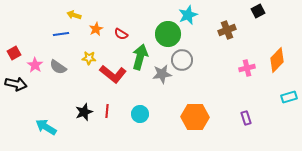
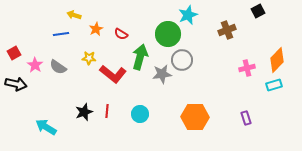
cyan rectangle: moved 15 px left, 12 px up
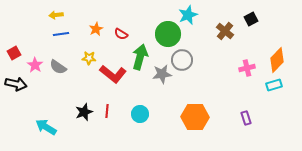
black square: moved 7 px left, 8 px down
yellow arrow: moved 18 px left; rotated 24 degrees counterclockwise
brown cross: moved 2 px left, 1 px down; rotated 30 degrees counterclockwise
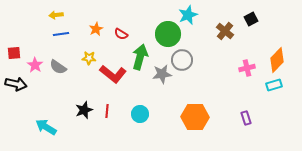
red square: rotated 24 degrees clockwise
black star: moved 2 px up
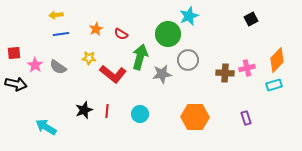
cyan star: moved 1 px right, 1 px down
brown cross: moved 42 px down; rotated 36 degrees counterclockwise
gray circle: moved 6 px right
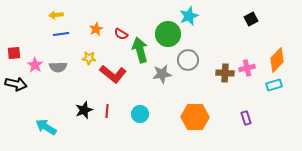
green arrow: moved 7 px up; rotated 30 degrees counterclockwise
gray semicircle: rotated 36 degrees counterclockwise
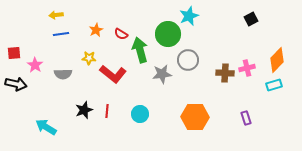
orange star: moved 1 px down
gray semicircle: moved 5 px right, 7 px down
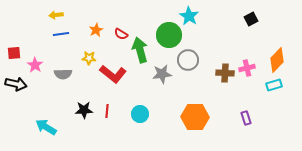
cyan star: rotated 18 degrees counterclockwise
green circle: moved 1 px right, 1 px down
black star: rotated 18 degrees clockwise
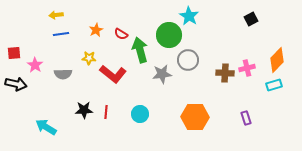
red line: moved 1 px left, 1 px down
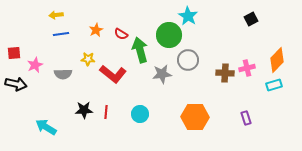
cyan star: moved 1 px left
yellow star: moved 1 px left, 1 px down
pink star: rotated 14 degrees clockwise
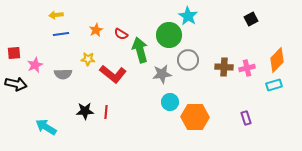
brown cross: moved 1 px left, 6 px up
black star: moved 1 px right, 1 px down
cyan circle: moved 30 px right, 12 px up
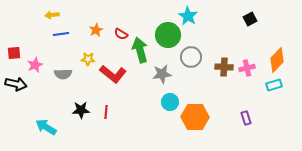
yellow arrow: moved 4 px left
black square: moved 1 px left
green circle: moved 1 px left
gray circle: moved 3 px right, 3 px up
black star: moved 4 px left, 1 px up
